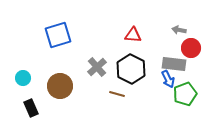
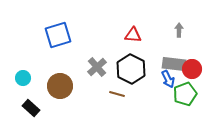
gray arrow: rotated 80 degrees clockwise
red circle: moved 1 px right, 21 px down
black rectangle: rotated 24 degrees counterclockwise
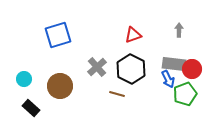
red triangle: rotated 24 degrees counterclockwise
cyan circle: moved 1 px right, 1 px down
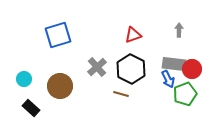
brown line: moved 4 px right
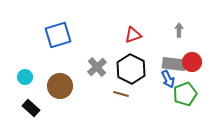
red circle: moved 7 px up
cyan circle: moved 1 px right, 2 px up
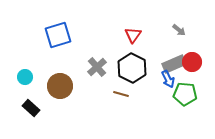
gray arrow: rotated 128 degrees clockwise
red triangle: rotated 36 degrees counterclockwise
gray rectangle: rotated 30 degrees counterclockwise
black hexagon: moved 1 px right, 1 px up
green pentagon: rotated 25 degrees clockwise
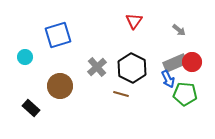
red triangle: moved 1 px right, 14 px up
gray rectangle: moved 1 px right, 1 px up
cyan circle: moved 20 px up
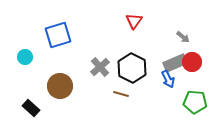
gray arrow: moved 4 px right, 7 px down
gray cross: moved 3 px right
green pentagon: moved 10 px right, 8 px down
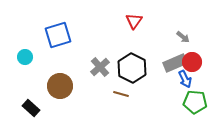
blue arrow: moved 17 px right
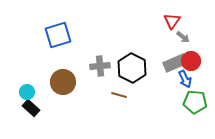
red triangle: moved 38 px right
cyan circle: moved 2 px right, 35 px down
red circle: moved 1 px left, 1 px up
gray cross: moved 1 px up; rotated 36 degrees clockwise
brown circle: moved 3 px right, 4 px up
brown line: moved 2 px left, 1 px down
